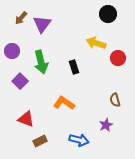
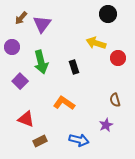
purple circle: moved 4 px up
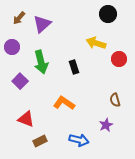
brown arrow: moved 2 px left
purple triangle: rotated 12 degrees clockwise
red circle: moved 1 px right, 1 px down
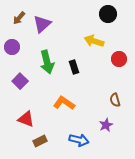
yellow arrow: moved 2 px left, 2 px up
green arrow: moved 6 px right
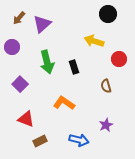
purple square: moved 3 px down
brown semicircle: moved 9 px left, 14 px up
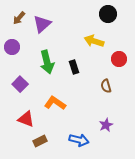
orange L-shape: moved 9 px left
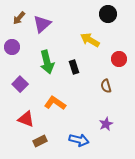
yellow arrow: moved 4 px left, 1 px up; rotated 12 degrees clockwise
purple star: moved 1 px up
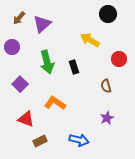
purple star: moved 1 px right, 6 px up
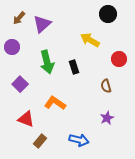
brown rectangle: rotated 24 degrees counterclockwise
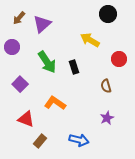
green arrow: rotated 20 degrees counterclockwise
